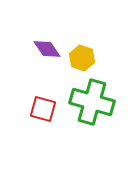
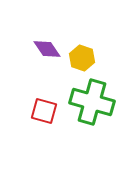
red square: moved 1 px right, 2 px down
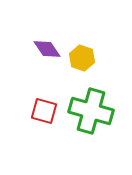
green cross: moved 1 px left, 9 px down
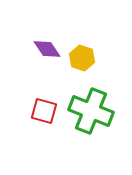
green cross: rotated 6 degrees clockwise
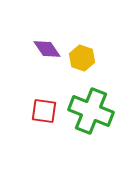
red square: rotated 8 degrees counterclockwise
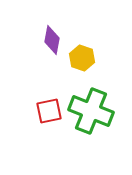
purple diamond: moved 5 px right, 9 px up; rotated 44 degrees clockwise
red square: moved 5 px right; rotated 20 degrees counterclockwise
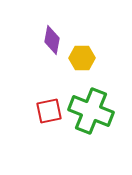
yellow hexagon: rotated 20 degrees counterclockwise
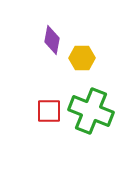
red square: rotated 12 degrees clockwise
